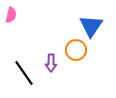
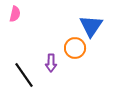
pink semicircle: moved 4 px right, 1 px up
orange circle: moved 1 px left, 2 px up
black line: moved 2 px down
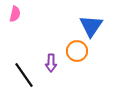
orange circle: moved 2 px right, 3 px down
